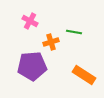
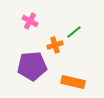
green line: rotated 49 degrees counterclockwise
orange cross: moved 4 px right, 3 px down
orange rectangle: moved 11 px left, 7 px down; rotated 20 degrees counterclockwise
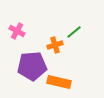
pink cross: moved 13 px left, 10 px down
orange rectangle: moved 14 px left
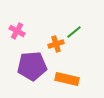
orange cross: moved 1 px right, 1 px up
orange rectangle: moved 8 px right, 3 px up
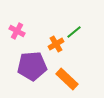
orange cross: rotated 14 degrees counterclockwise
orange rectangle: rotated 30 degrees clockwise
